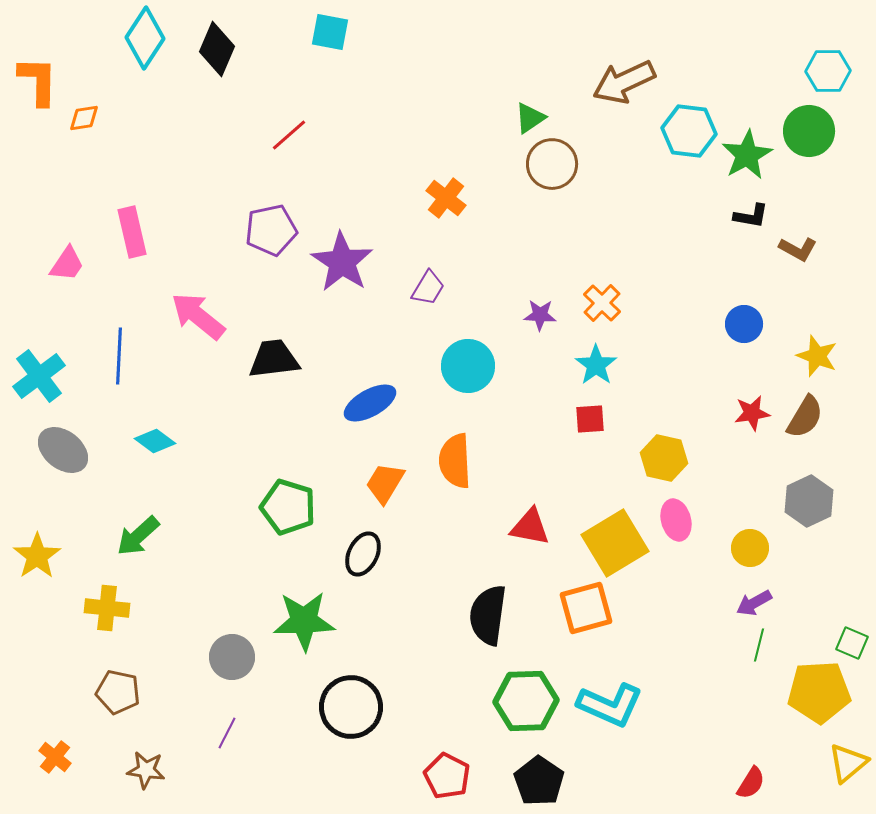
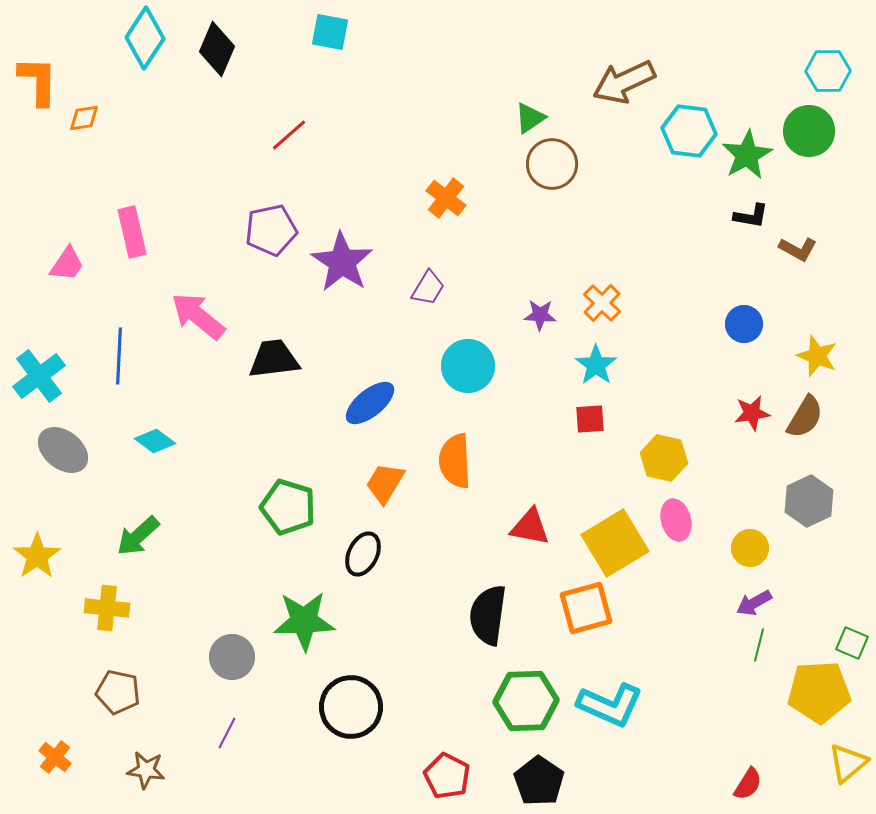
blue ellipse at (370, 403): rotated 10 degrees counterclockwise
red semicircle at (751, 783): moved 3 px left, 1 px down
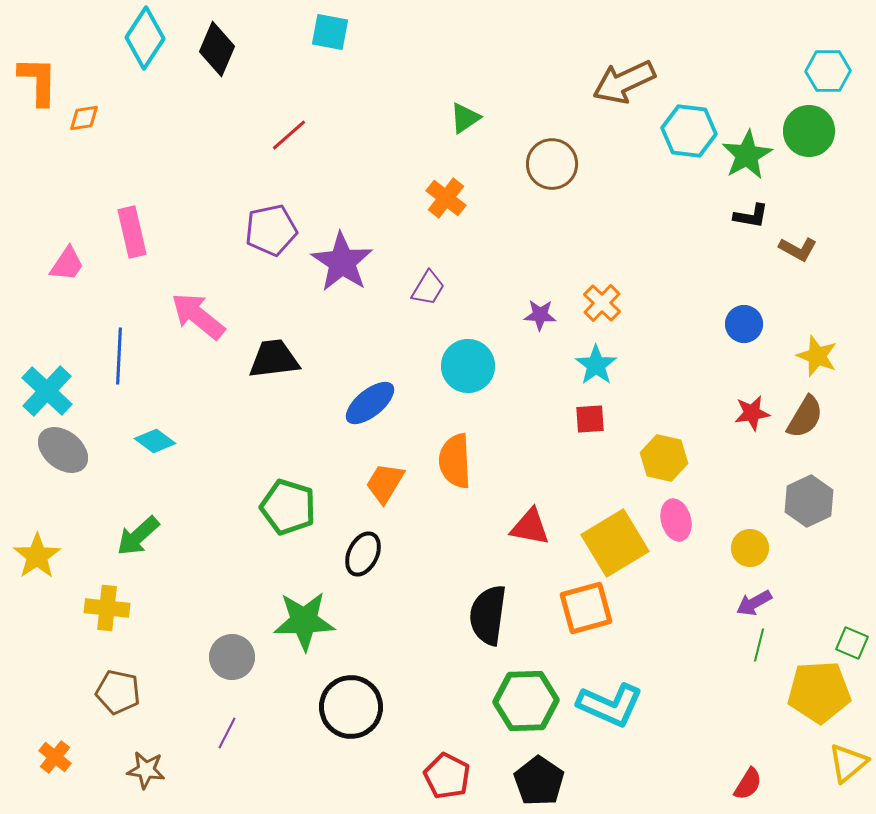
green triangle at (530, 118): moved 65 px left
cyan cross at (39, 376): moved 8 px right, 15 px down; rotated 10 degrees counterclockwise
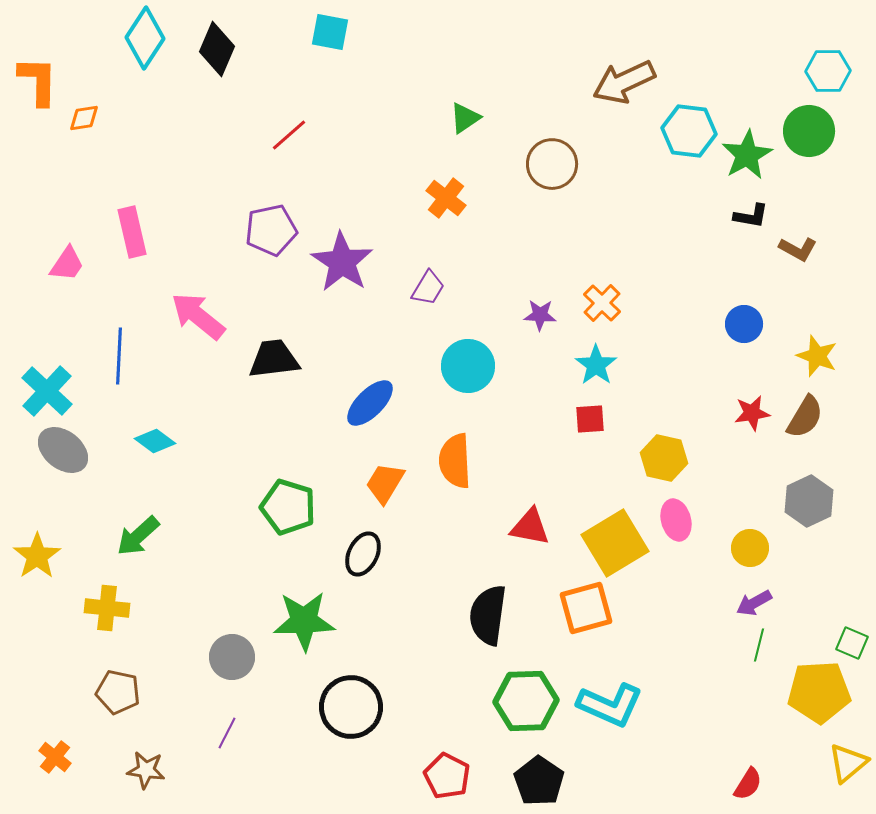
blue ellipse at (370, 403): rotated 6 degrees counterclockwise
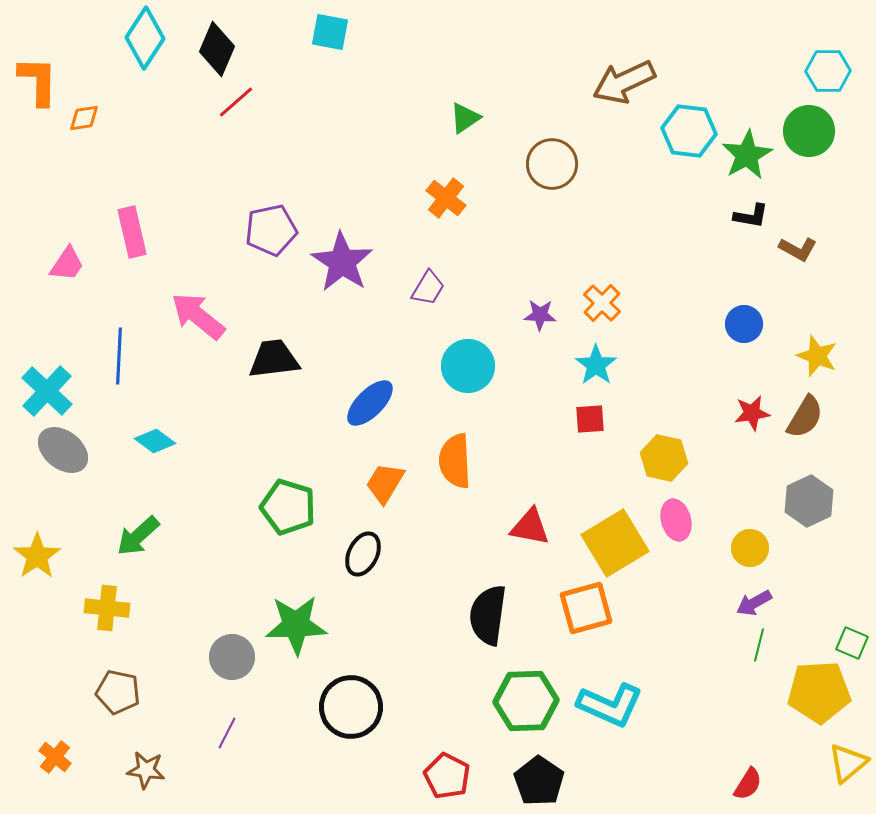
red line at (289, 135): moved 53 px left, 33 px up
green star at (304, 621): moved 8 px left, 4 px down
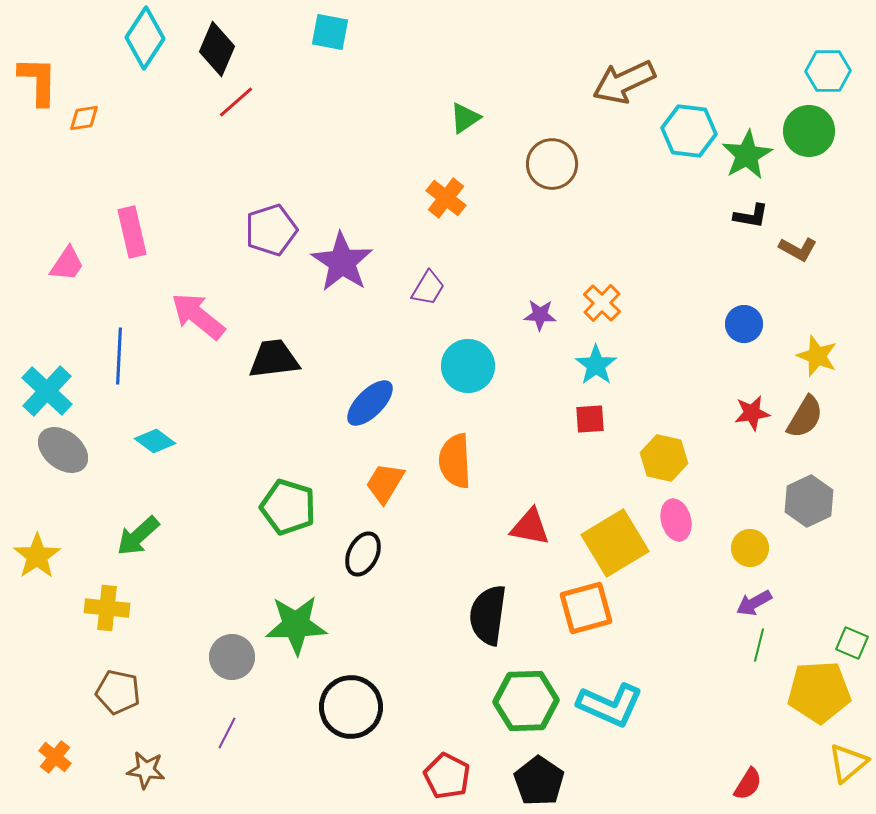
purple pentagon at (271, 230): rotated 6 degrees counterclockwise
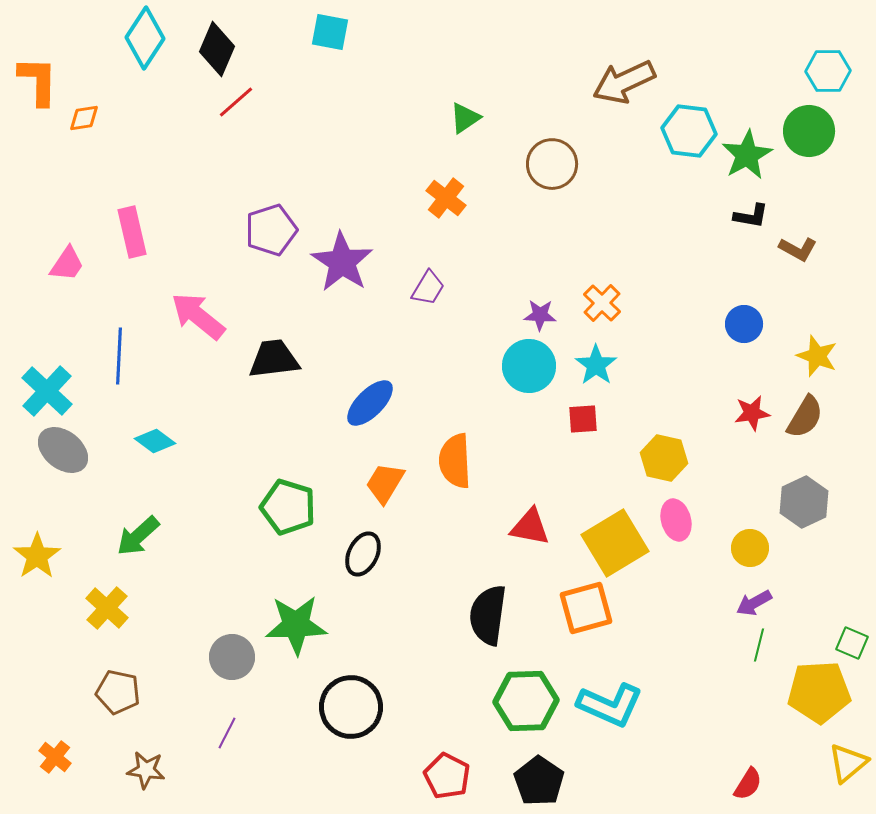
cyan circle at (468, 366): moved 61 px right
red square at (590, 419): moved 7 px left
gray hexagon at (809, 501): moved 5 px left, 1 px down
yellow cross at (107, 608): rotated 36 degrees clockwise
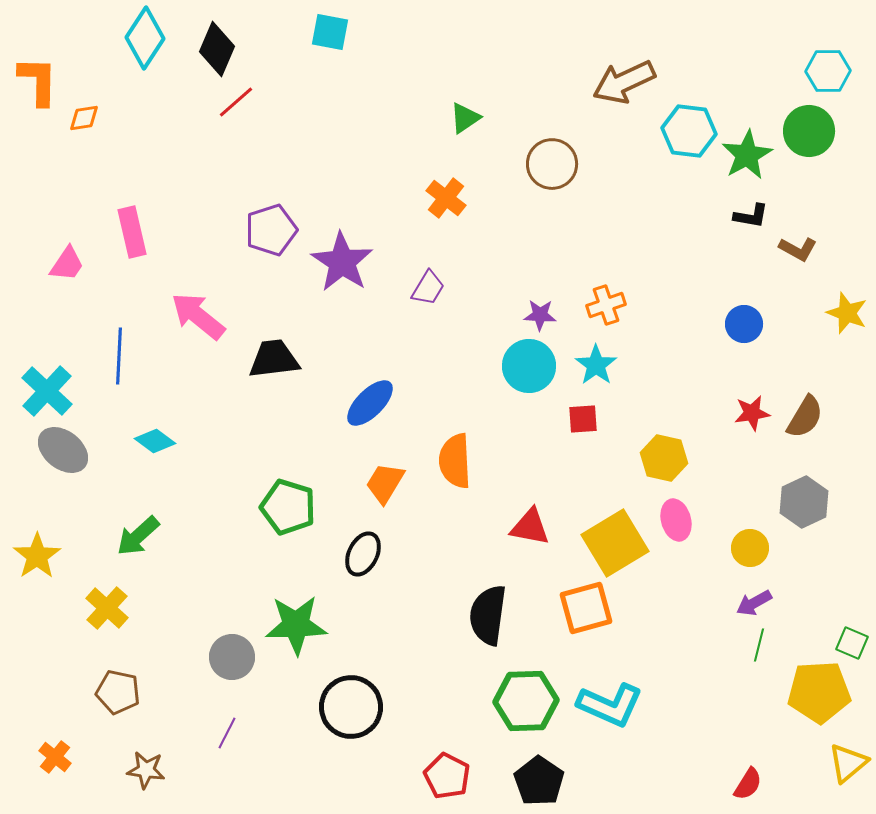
orange cross at (602, 303): moved 4 px right, 2 px down; rotated 27 degrees clockwise
yellow star at (817, 356): moved 30 px right, 43 px up
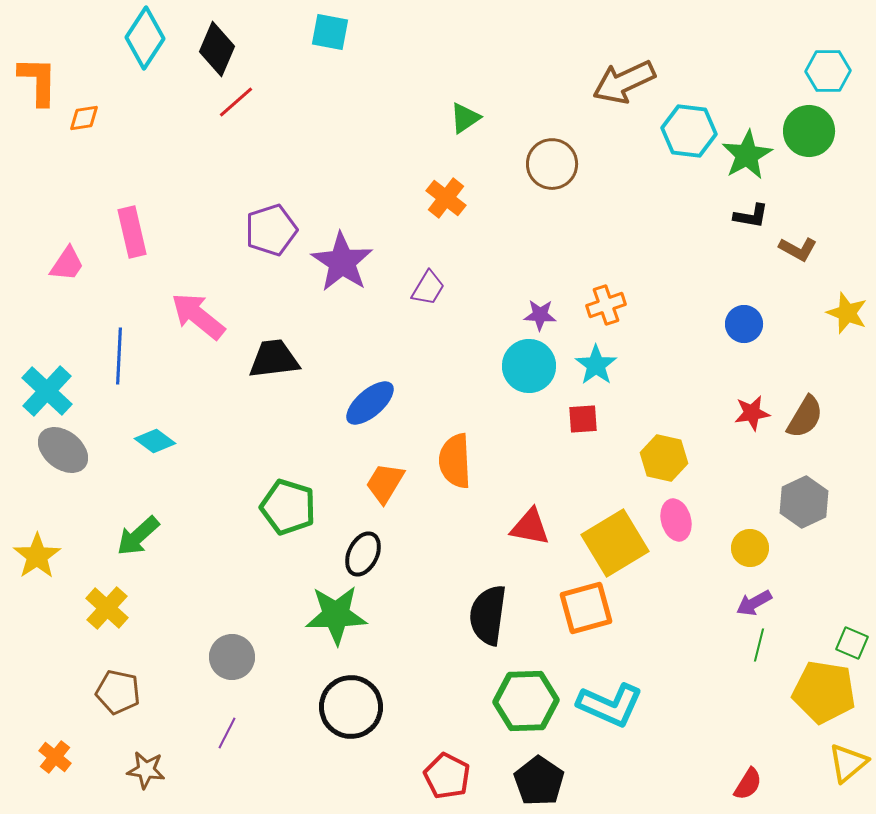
blue ellipse at (370, 403): rotated 4 degrees clockwise
green star at (296, 625): moved 40 px right, 10 px up
yellow pentagon at (819, 692): moved 5 px right; rotated 12 degrees clockwise
